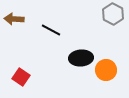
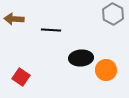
black line: rotated 24 degrees counterclockwise
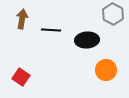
brown arrow: moved 8 px right; rotated 96 degrees clockwise
black ellipse: moved 6 px right, 18 px up
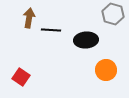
gray hexagon: rotated 10 degrees counterclockwise
brown arrow: moved 7 px right, 1 px up
black ellipse: moved 1 px left
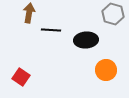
brown arrow: moved 5 px up
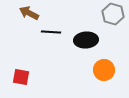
brown arrow: rotated 72 degrees counterclockwise
black line: moved 2 px down
orange circle: moved 2 px left
red square: rotated 24 degrees counterclockwise
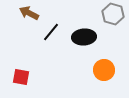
black line: rotated 54 degrees counterclockwise
black ellipse: moved 2 px left, 3 px up
